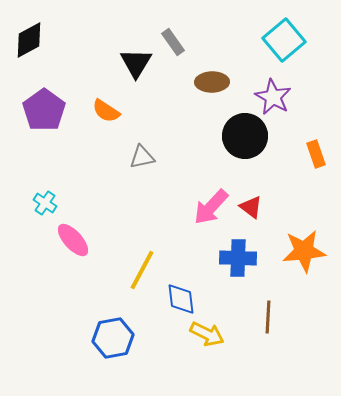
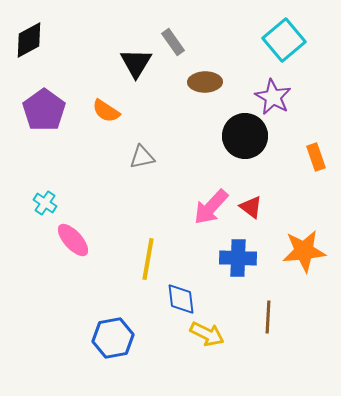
brown ellipse: moved 7 px left
orange rectangle: moved 3 px down
yellow line: moved 6 px right, 11 px up; rotated 18 degrees counterclockwise
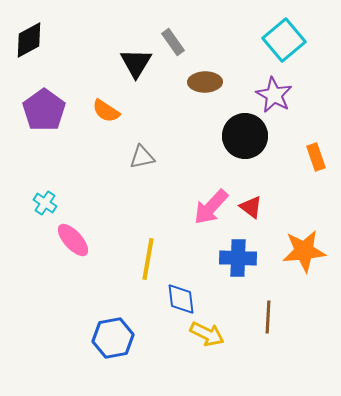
purple star: moved 1 px right, 2 px up
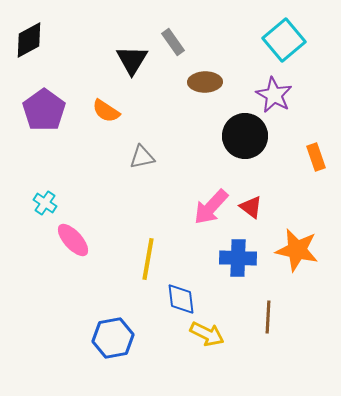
black triangle: moved 4 px left, 3 px up
orange star: moved 7 px left, 1 px up; rotated 18 degrees clockwise
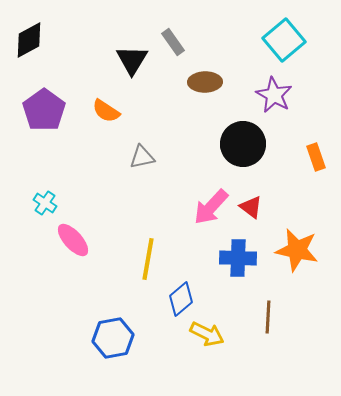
black circle: moved 2 px left, 8 px down
blue diamond: rotated 56 degrees clockwise
